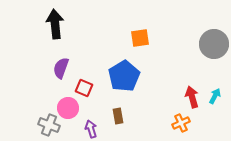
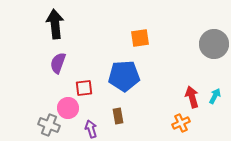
purple semicircle: moved 3 px left, 5 px up
blue pentagon: rotated 28 degrees clockwise
red square: rotated 30 degrees counterclockwise
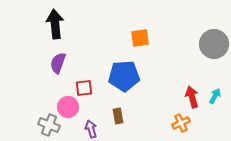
pink circle: moved 1 px up
